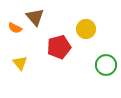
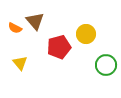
brown triangle: moved 4 px down
yellow circle: moved 5 px down
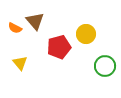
green circle: moved 1 px left, 1 px down
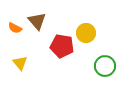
brown triangle: moved 2 px right
yellow circle: moved 1 px up
red pentagon: moved 3 px right, 1 px up; rotated 25 degrees clockwise
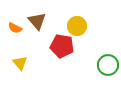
yellow circle: moved 9 px left, 7 px up
green circle: moved 3 px right, 1 px up
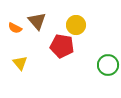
yellow circle: moved 1 px left, 1 px up
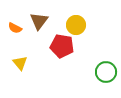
brown triangle: moved 2 px right; rotated 18 degrees clockwise
green circle: moved 2 px left, 7 px down
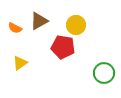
brown triangle: rotated 24 degrees clockwise
red pentagon: moved 1 px right, 1 px down
yellow triangle: rotated 35 degrees clockwise
green circle: moved 2 px left, 1 px down
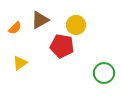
brown triangle: moved 1 px right, 1 px up
orange semicircle: rotated 72 degrees counterclockwise
red pentagon: moved 1 px left, 1 px up
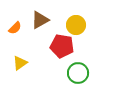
green circle: moved 26 px left
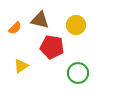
brown triangle: rotated 42 degrees clockwise
red pentagon: moved 10 px left, 1 px down
yellow triangle: moved 1 px right, 3 px down
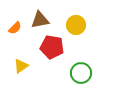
brown triangle: rotated 24 degrees counterclockwise
green circle: moved 3 px right
